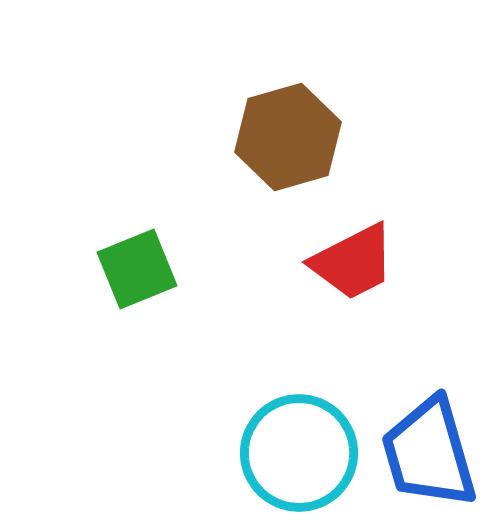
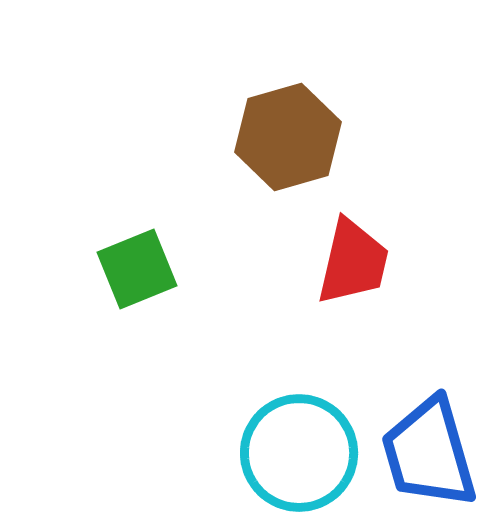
red trapezoid: rotated 50 degrees counterclockwise
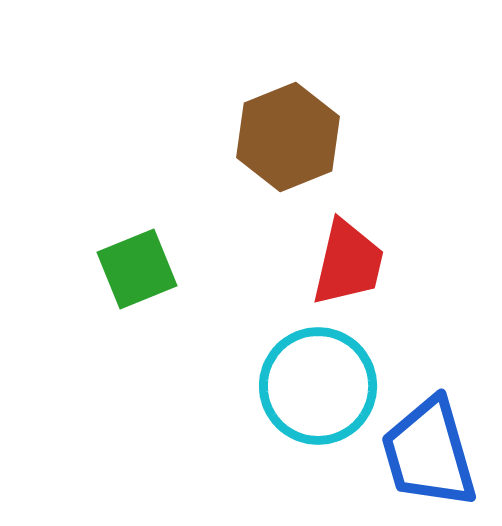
brown hexagon: rotated 6 degrees counterclockwise
red trapezoid: moved 5 px left, 1 px down
cyan circle: moved 19 px right, 67 px up
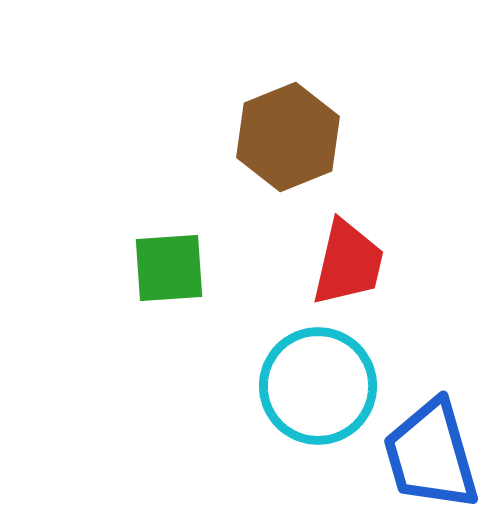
green square: moved 32 px right, 1 px up; rotated 18 degrees clockwise
blue trapezoid: moved 2 px right, 2 px down
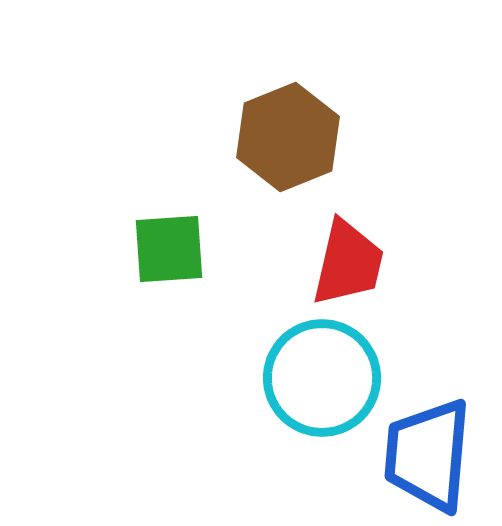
green square: moved 19 px up
cyan circle: moved 4 px right, 8 px up
blue trapezoid: moved 3 px left; rotated 21 degrees clockwise
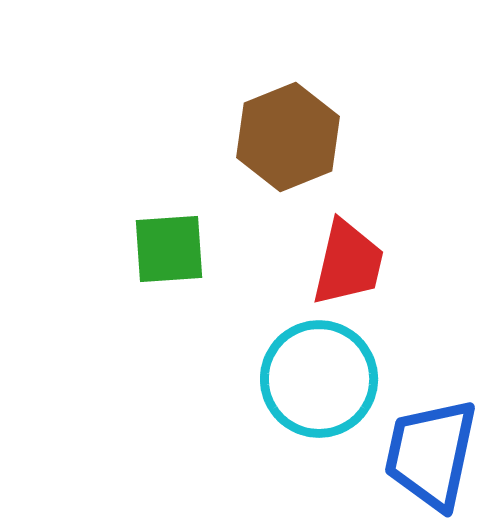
cyan circle: moved 3 px left, 1 px down
blue trapezoid: moved 3 px right, 1 px up; rotated 7 degrees clockwise
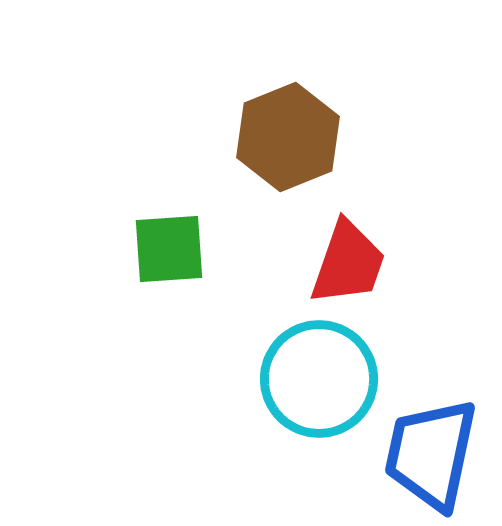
red trapezoid: rotated 6 degrees clockwise
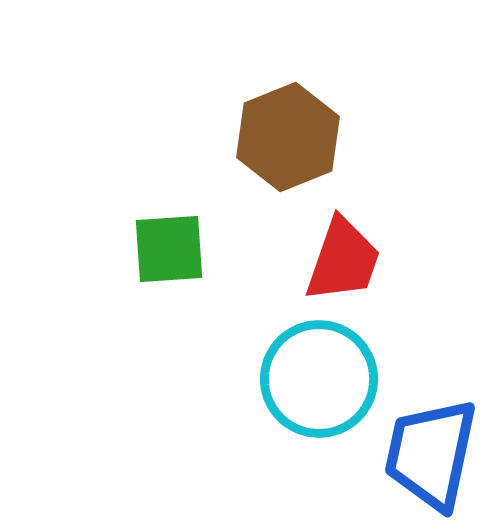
red trapezoid: moved 5 px left, 3 px up
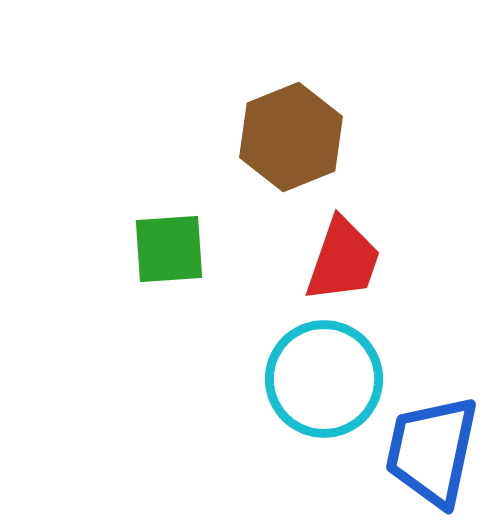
brown hexagon: moved 3 px right
cyan circle: moved 5 px right
blue trapezoid: moved 1 px right, 3 px up
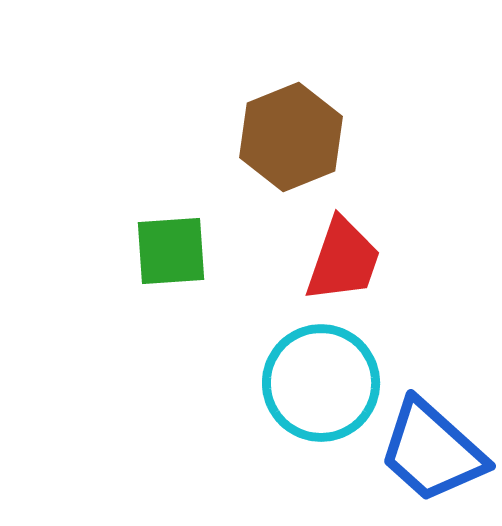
green square: moved 2 px right, 2 px down
cyan circle: moved 3 px left, 4 px down
blue trapezoid: rotated 60 degrees counterclockwise
